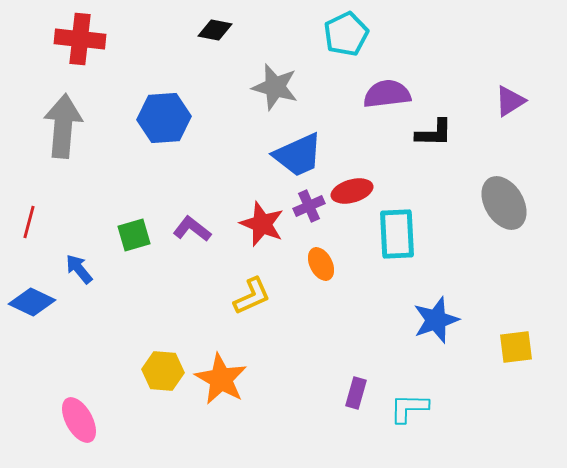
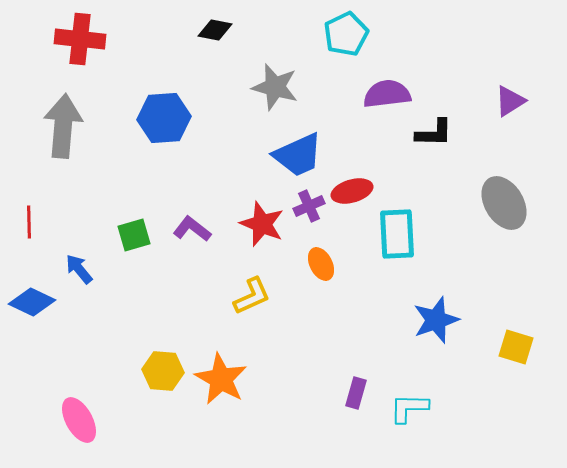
red line: rotated 16 degrees counterclockwise
yellow square: rotated 24 degrees clockwise
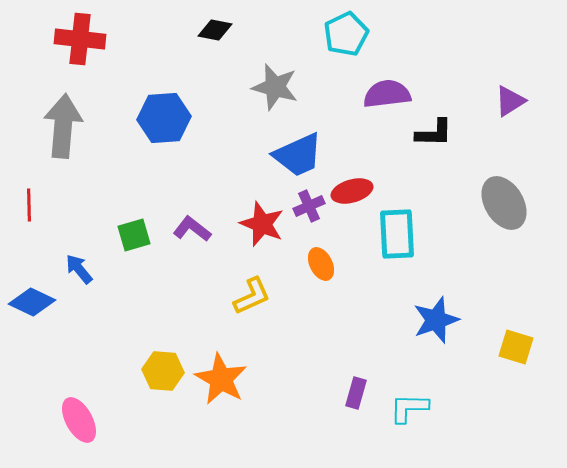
red line: moved 17 px up
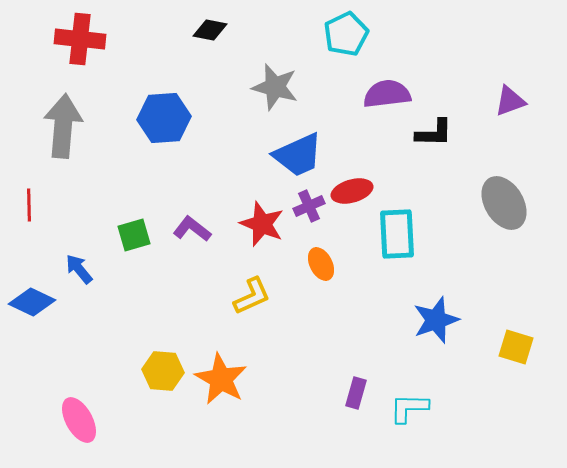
black diamond: moved 5 px left
purple triangle: rotated 12 degrees clockwise
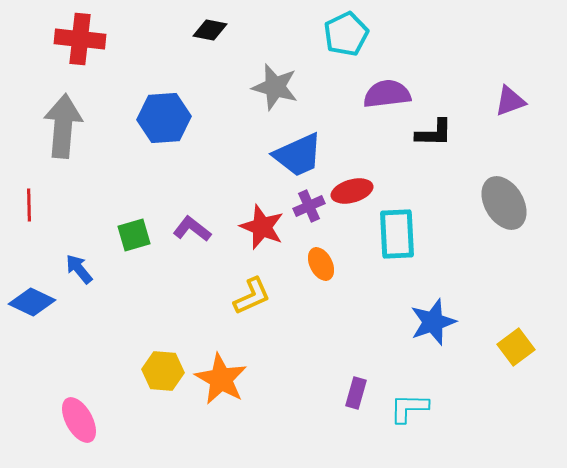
red star: moved 3 px down
blue star: moved 3 px left, 2 px down
yellow square: rotated 36 degrees clockwise
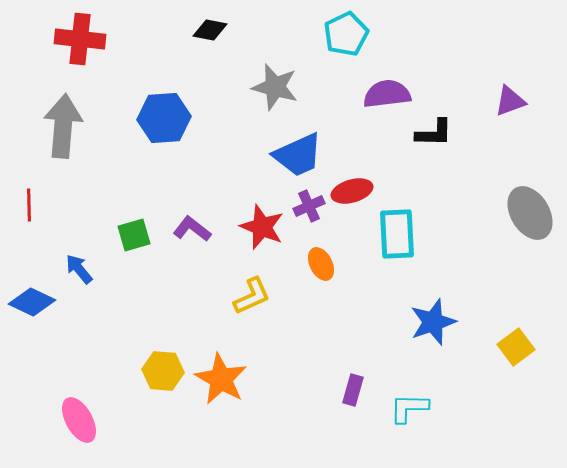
gray ellipse: moved 26 px right, 10 px down
purple rectangle: moved 3 px left, 3 px up
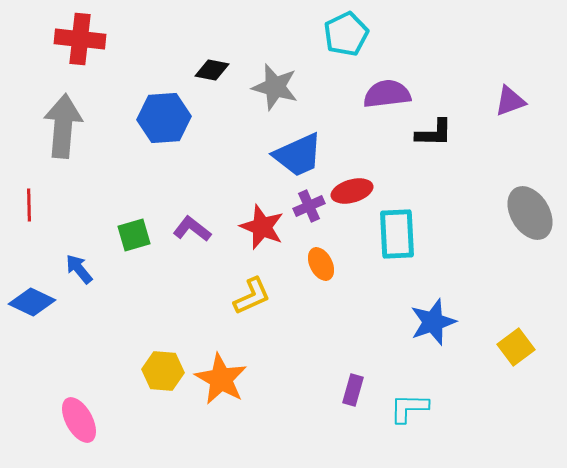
black diamond: moved 2 px right, 40 px down
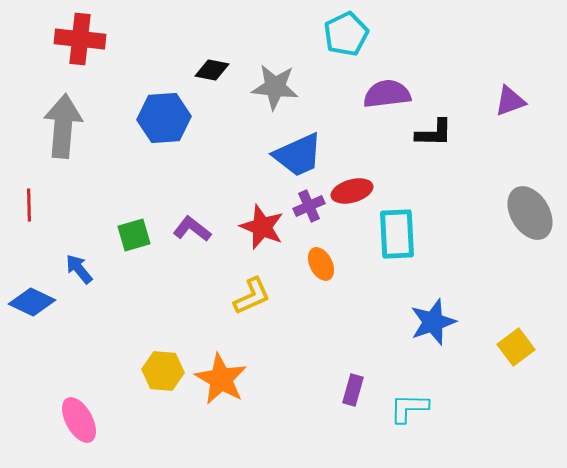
gray star: rotated 9 degrees counterclockwise
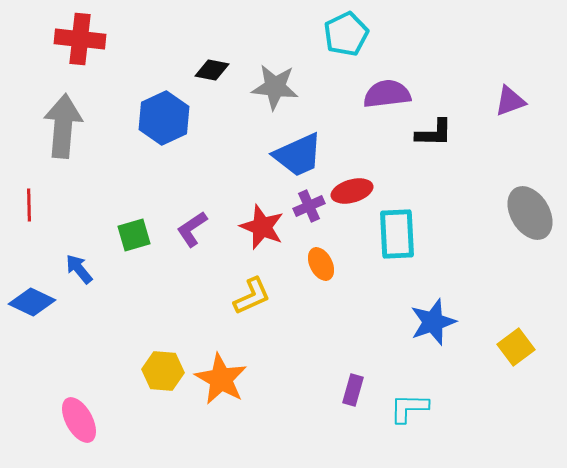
blue hexagon: rotated 21 degrees counterclockwise
purple L-shape: rotated 72 degrees counterclockwise
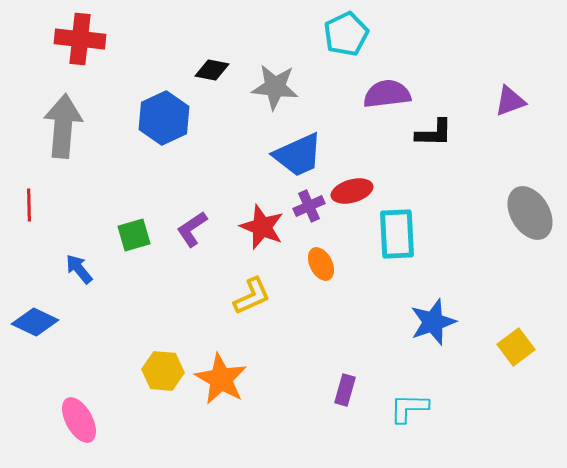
blue diamond: moved 3 px right, 20 px down
purple rectangle: moved 8 px left
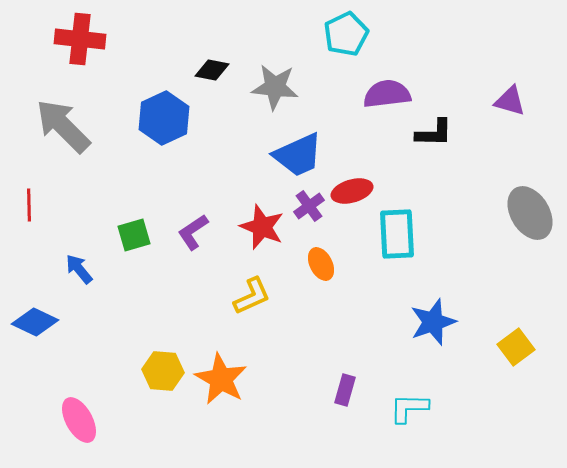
purple triangle: rotated 36 degrees clockwise
gray arrow: rotated 50 degrees counterclockwise
purple cross: rotated 12 degrees counterclockwise
purple L-shape: moved 1 px right, 3 px down
